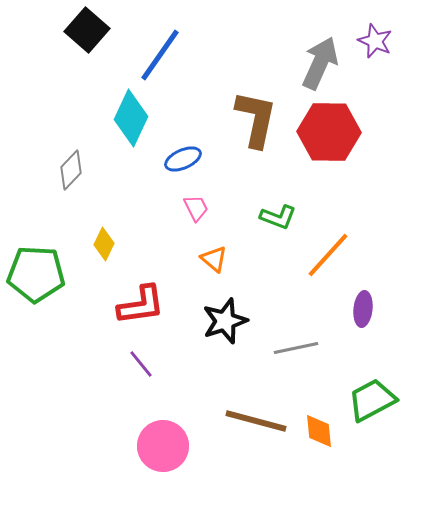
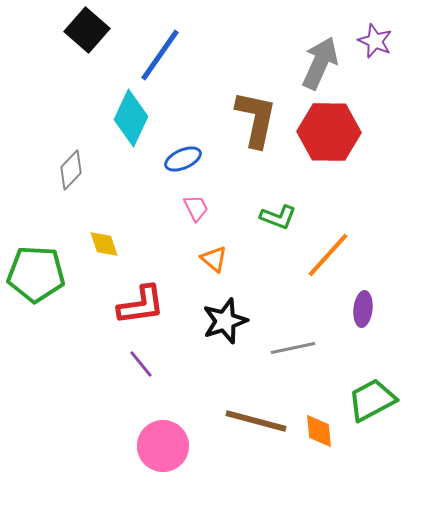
yellow diamond: rotated 44 degrees counterclockwise
gray line: moved 3 px left
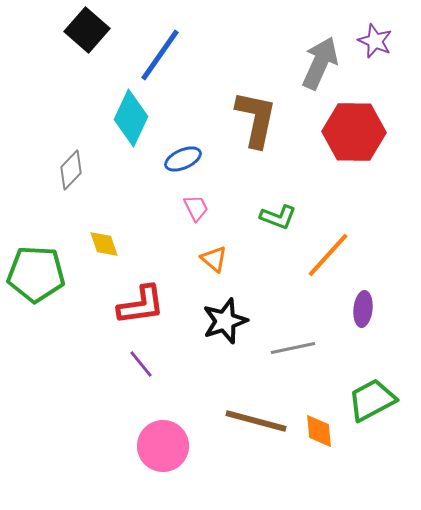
red hexagon: moved 25 px right
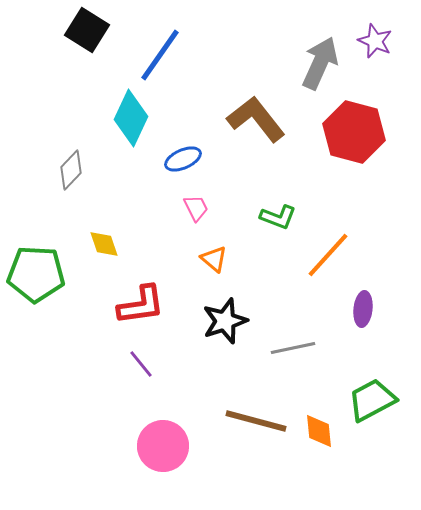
black square: rotated 9 degrees counterclockwise
brown L-shape: rotated 50 degrees counterclockwise
red hexagon: rotated 14 degrees clockwise
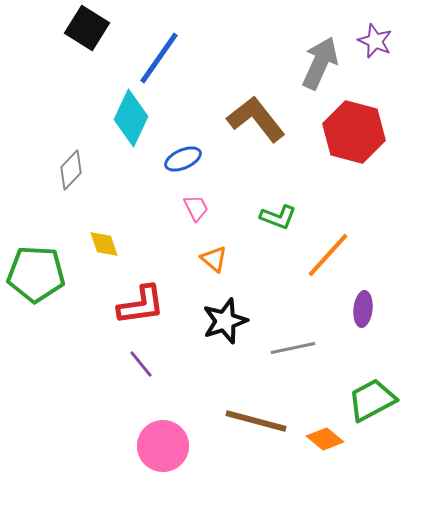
black square: moved 2 px up
blue line: moved 1 px left, 3 px down
orange diamond: moved 6 px right, 8 px down; rotated 45 degrees counterclockwise
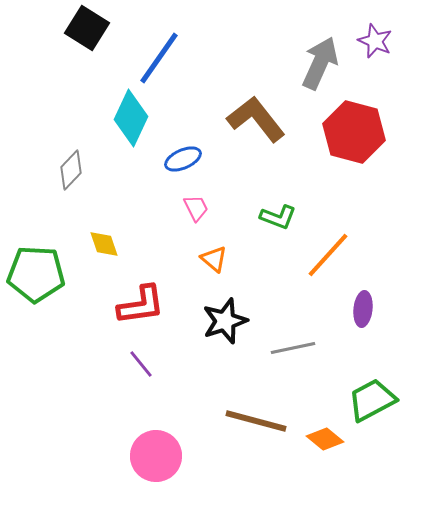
pink circle: moved 7 px left, 10 px down
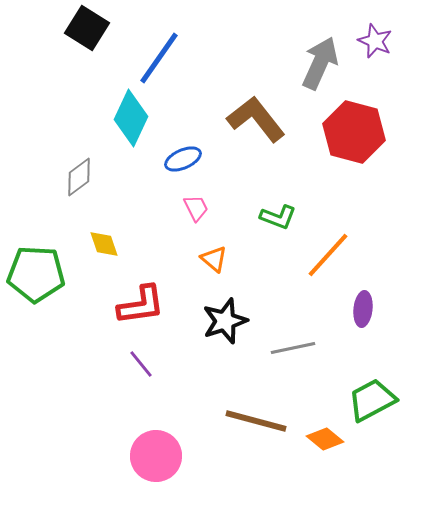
gray diamond: moved 8 px right, 7 px down; rotated 9 degrees clockwise
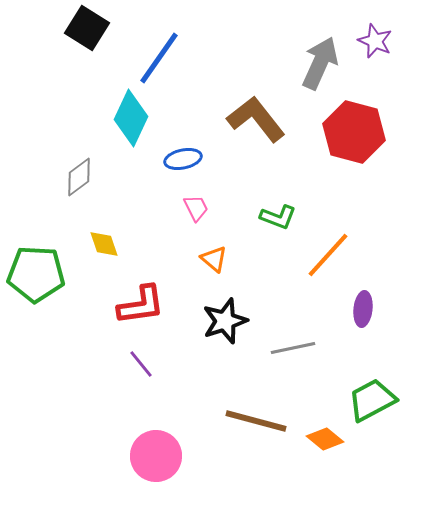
blue ellipse: rotated 12 degrees clockwise
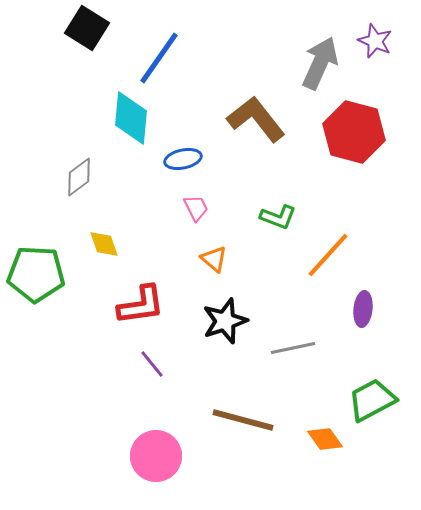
cyan diamond: rotated 20 degrees counterclockwise
purple line: moved 11 px right
brown line: moved 13 px left, 1 px up
orange diamond: rotated 15 degrees clockwise
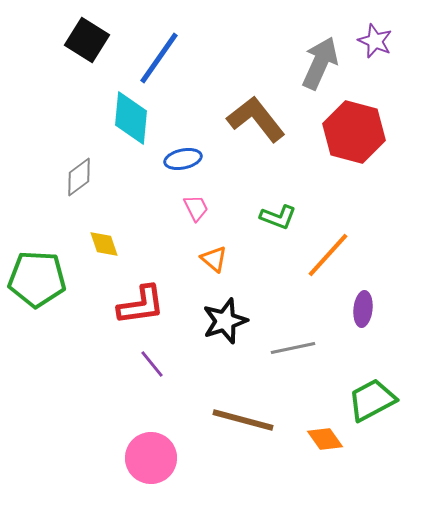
black square: moved 12 px down
green pentagon: moved 1 px right, 5 px down
pink circle: moved 5 px left, 2 px down
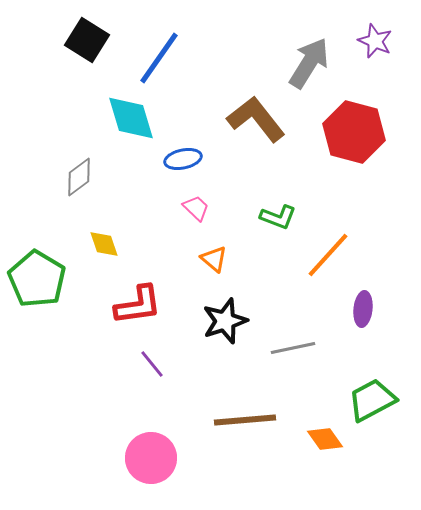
gray arrow: moved 11 px left; rotated 8 degrees clockwise
cyan diamond: rotated 22 degrees counterclockwise
pink trapezoid: rotated 20 degrees counterclockwise
green pentagon: rotated 28 degrees clockwise
red L-shape: moved 3 px left
brown line: moved 2 px right; rotated 20 degrees counterclockwise
